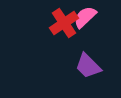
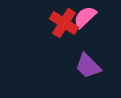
red cross: rotated 24 degrees counterclockwise
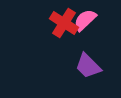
pink semicircle: moved 3 px down
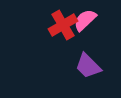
red cross: moved 1 px left, 2 px down; rotated 28 degrees clockwise
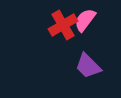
pink semicircle: rotated 10 degrees counterclockwise
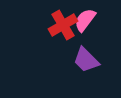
purple trapezoid: moved 2 px left, 6 px up
